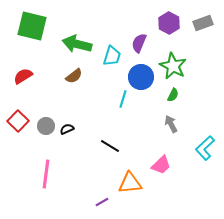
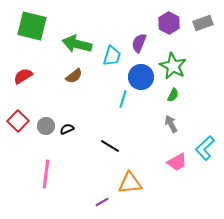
pink trapezoid: moved 16 px right, 3 px up; rotated 15 degrees clockwise
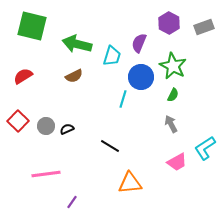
gray rectangle: moved 1 px right, 4 px down
brown semicircle: rotated 12 degrees clockwise
cyan L-shape: rotated 10 degrees clockwise
pink line: rotated 76 degrees clockwise
purple line: moved 30 px left; rotated 24 degrees counterclockwise
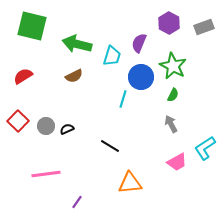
purple line: moved 5 px right
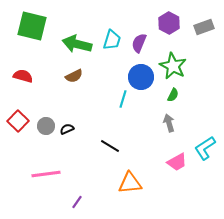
cyan trapezoid: moved 16 px up
red semicircle: rotated 48 degrees clockwise
gray arrow: moved 2 px left, 1 px up; rotated 12 degrees clockwise
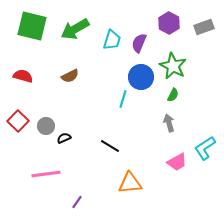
green arrow: moved 2 px left, 15 px up; rotated 44 degrees counterclockwise
brown semicircle: moved 4 px left
black semicircle: moved 3 px left, 9 px down
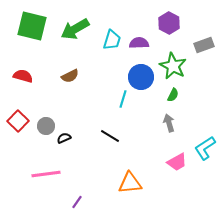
gray rectangle: moved 18 px down
purple semicircle: rotated 66 degrees clockwise
black line: moved 10 px up
